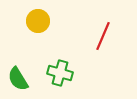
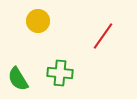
red line: rotated 12 degrees clockwise
green cross: rotated 10 degrees counterclockwise
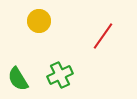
yellow circle: moved 1 px right
green cross: moved 2 px down; rotated 30 degrees counterclockwise
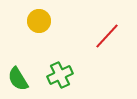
red line: moved 4 px right; rotated 8 degrees clockwise
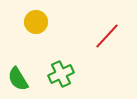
yellow circle: moved 3 px left, 1 px down
green cross: moved 1 px right, 1 px up
